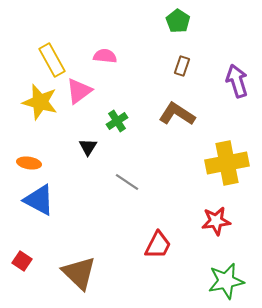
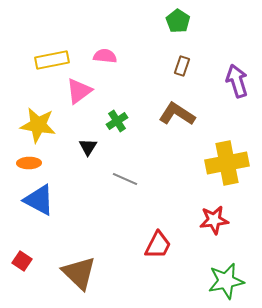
yellow rectangle: rotated 72 degrees counterclockwise
yellow star: moved 2 px left, 23 px down; rotated 6 degrees counterclockwise
orange ellipse: rotated 10 degrees counterclockwise
gray line: moved 2 px left, 3 px up; rotated 10 degrees counterclockwise
red star: moved 2 px left, 1 px up
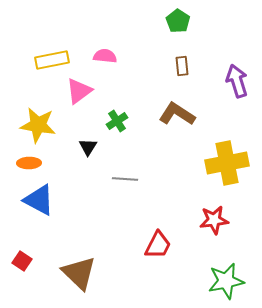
brown rectangle: rotated 24 degrees counterclockwise
gray line: rotated 20 degrees counterclockwise
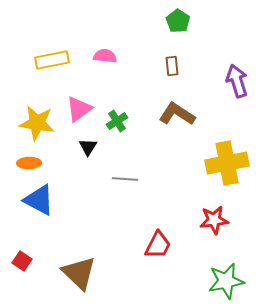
brown rectangle: moved 10 px left
pink triangle: moved 18 px down
yellow star: moved 1 px left, 2 px up
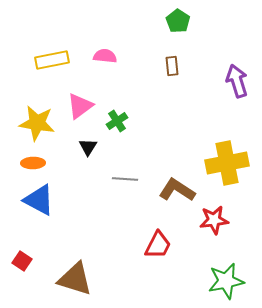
pink triangle: moved 1 px right, 3 px up
brown L-shape: moved 76 px down
orange ellipse: moved 4 px right
brown triangle: moved 4 px left, 6 px down; rotated 27 degrees counterclockwise
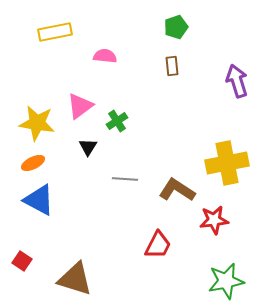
green pentagon: moved 2 px left, 6 px down; rotated 20 degrees clockwise
yellow rectangle: moved 3 px right, 28 px up
orange ellipse: rotated 25 degrees counterclockwise
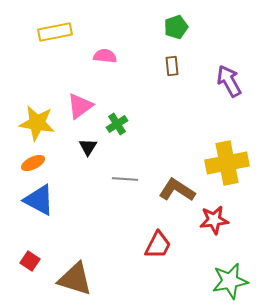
purple arrow: moved 8 px left; rotated 12 degrees counterclockwise
green cross: moved 3 px down
red square: moved 8 px right
green star: moved 4 px right
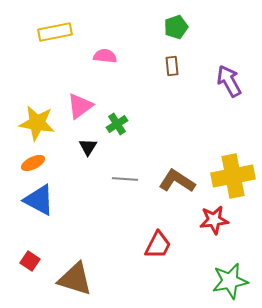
yellow cross: moved 6 px right, 13 px down
brown L-shape: moved 9 px up
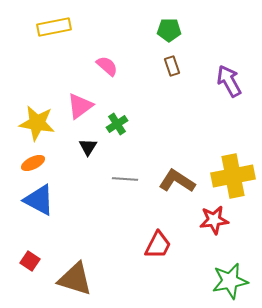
green pentagon: moved 7 px left, 3 px down; rotated 20 degrees clockwise
yellow rectangle: moved 1 px left, 5 px up
pink semicircle: moved 2 px right, 10 px down; rotated 35 degrees clockwise
brown rectangle: rotated 12 degrees counterclockwise
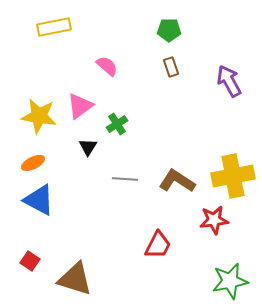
brown rectangle: moved 1 px left, 1 px down
yellow star: moved 2 px right, 7 px up
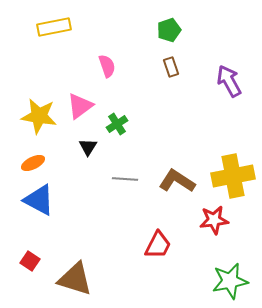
green pentagon: rotated 20 degrees counterclockwise
pink semicircle: rotated 30 degrees clockwise
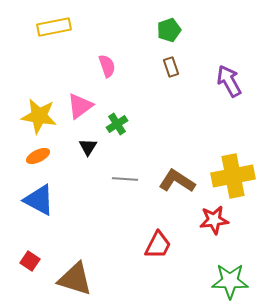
orange ellipse: moved 5 px right, 7 px up
green star: rotated 12 degrees clockwise
